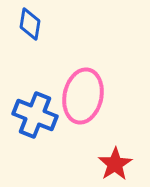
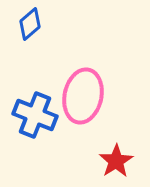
blue diamond: rotated 40 degrees clockwise
red star: moved 1 px right, 3 px up
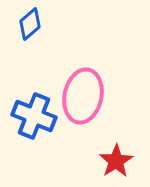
blue cross: moved 1 px left, 1 px down
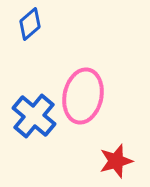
blue cross: rotated 18 degrees clockwise
red star: rotated 16 degrees clockwise
